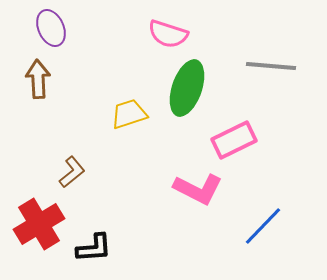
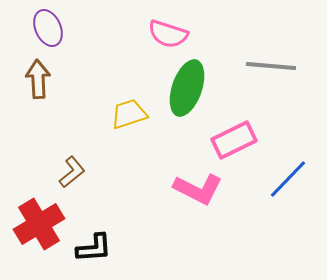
purple ellipse: moved 3 px left
blue line: moved 25 px right, 47 px up
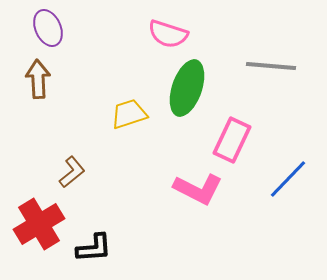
pink rectangle: moved 2 px left; rotated 39 degrees counterclockwise
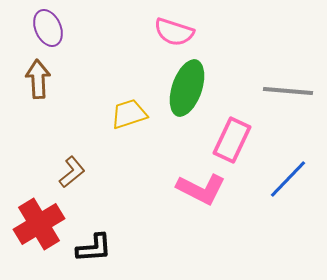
pink semicircle: moved 6 px right, 2 px up
gray line: moved 17 px right, 25 px down
pink L-shape: moved 3 px right
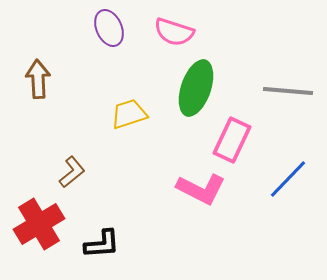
purple ellipse: moved 61 px right
green ellipse: moved 9 px right
black L-shape: moved 8 px right, 4 px up
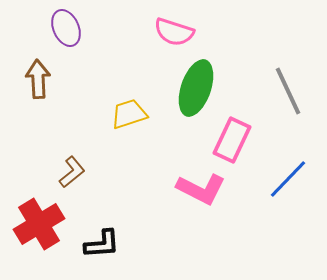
purple ellipse: moved 43 px left
gray line: rotated 60 degrees clockwise
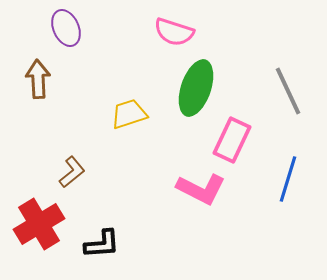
blue line: rotated 27 degrees counterclockwise
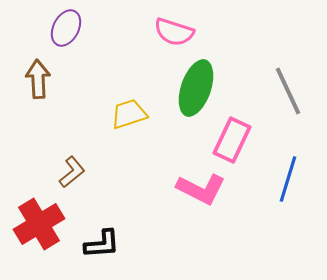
purple ellipse: rotated 51 degrees clockwise
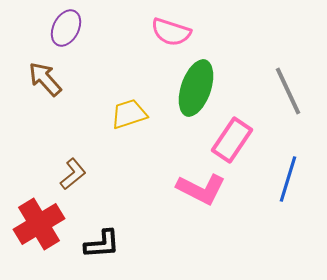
pink semicircle: moved 3 px left
brown arrow: moved 7 px right; rotated 39 degrees counterclockwise
pink rectangle: rotated 9 degrees clockwise
brown L-shape: moved 1 px right, 2 px down
